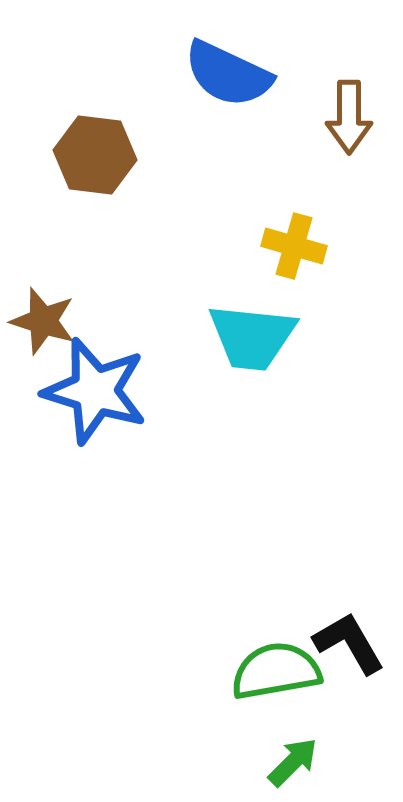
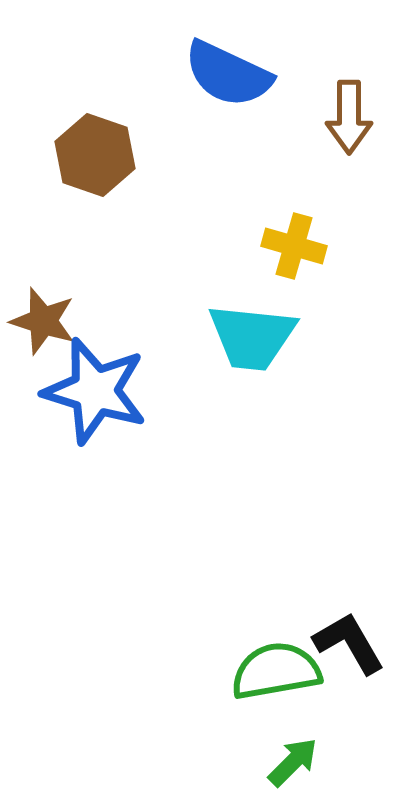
brown hexagon: rotated 12 degrees clockwise
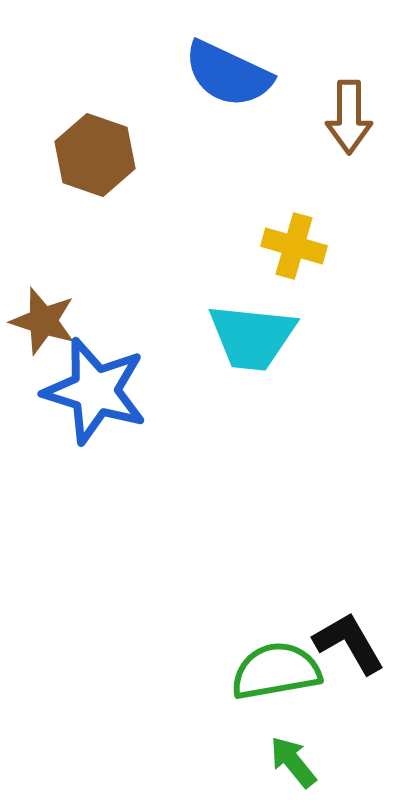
green arrow: rotated 84 degrees counterclockwise
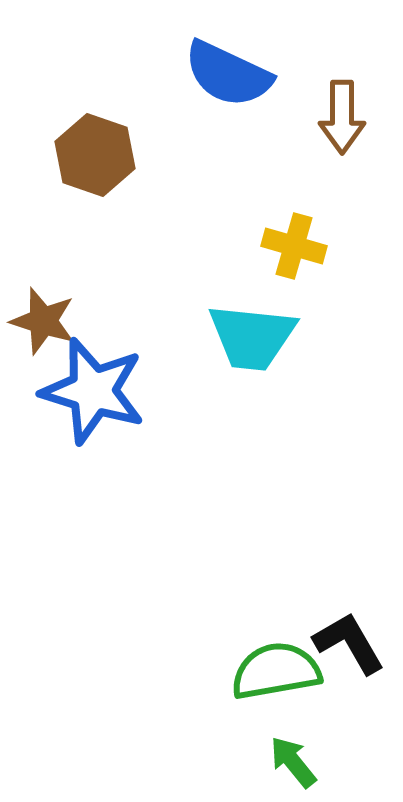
brown arrow: moved 7 px left
blue star: moved 2 px left
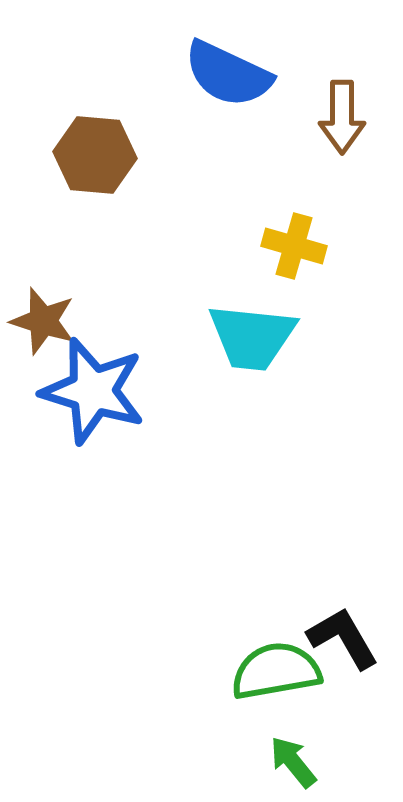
brown hexagon: rotated 14 degrees counterclockwise
black L-shape: moved 6 px left, 5 px up
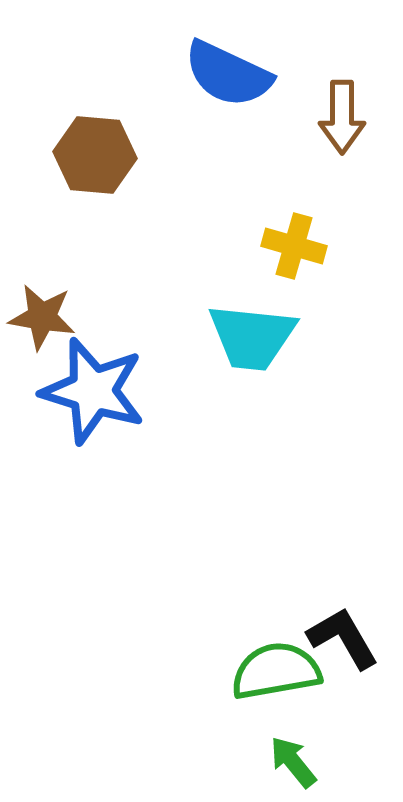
brown star: moved 1 px left, 4 px up; rotated 8 degrees counterclockwise
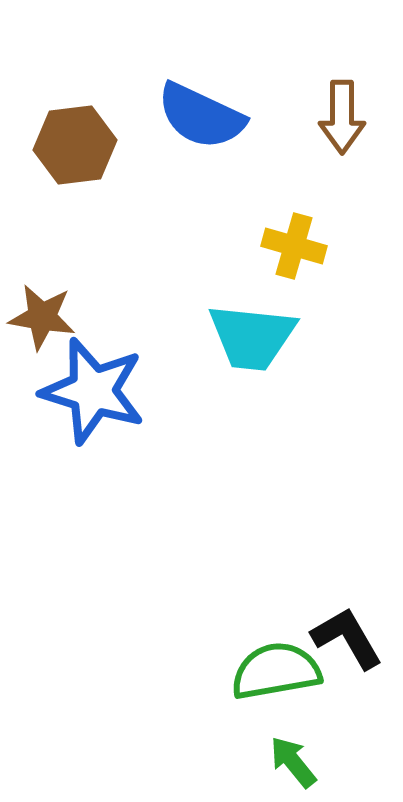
blue semicircle: moved 27 px left, 42 px down
brown hexagon: moved 20 px left, 10 px up; rotated 12 degrees counterclockwise
black L-shape: moved 4 px right
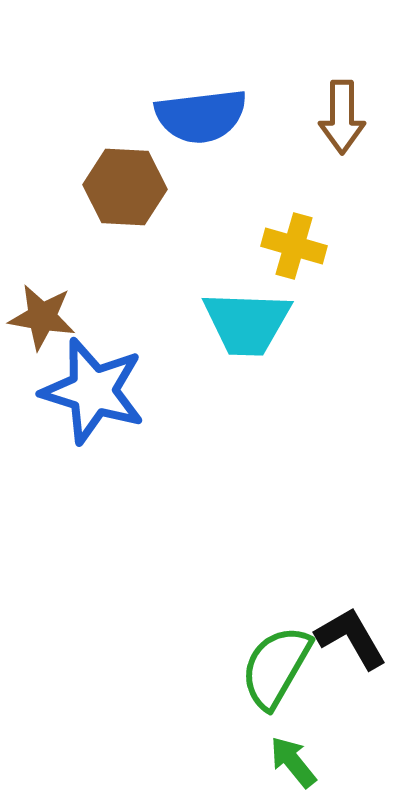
blue semicircle: rotated 32 degrees counterclockwise
brown hexagon: moved 50 px right, 42 px down; rotated 10 degrees clockwise
cyan trapezoid: moved 5 px left, 14 px up; rotated 4 degrees counterclockwise
black L-shape: moved 4 px right
green semicircle: moved 4 px up; rotated 50 degrees counterclockwise
